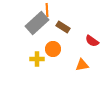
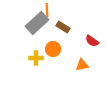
yellow cross: moved 1 px left, 1 px up
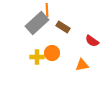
orange circle: moved 1 px left, 4 px down
yellow cross: moved 1 px right, 1 px up
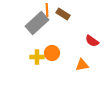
brown rectangle: moved 13 px up
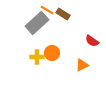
orange line: rotated 56 degrees counterclockwise
orange triangle: rotated 16 degrees counterclockwise
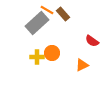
brown rectangle: rotated 16 degrees clockwise
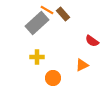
orange circle: moved 1 px right, 25 px down
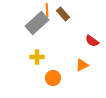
orange line: rotated 56 degrees clockwise
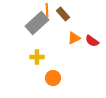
orange triangle: moved 8 px left, 27 px up
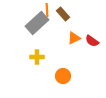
orange circle: moved 10 px right, 2 px up
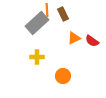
brown rectangle: rotated 16 degrees clockwise
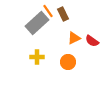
orange line: moved 1 px right, 1 px down; rotated 32 degrees counterclockwise
orange circle: moved 5 px right, 14 px up
